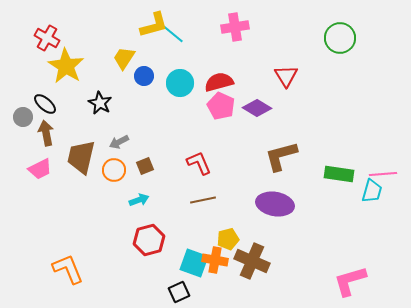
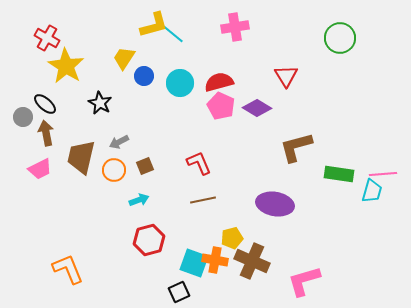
brown L-shape: moved 15 px right, 9 px up
yellow pentagon: moved 4 px right, 1 px up
pink L-shape: moved 46 px left
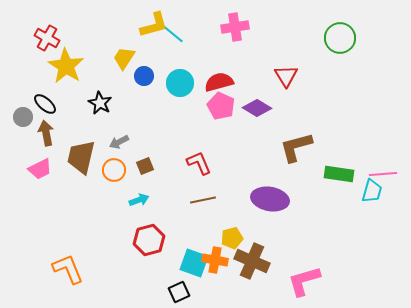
purple ellipse: moved 5 px left, 5 px up
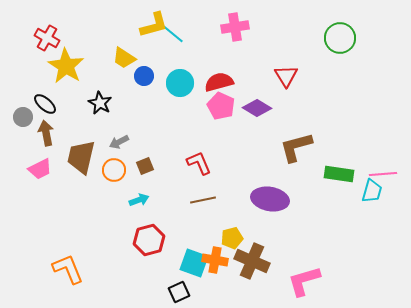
yellow trapezoid: rotated 90 degrees counterclockwise
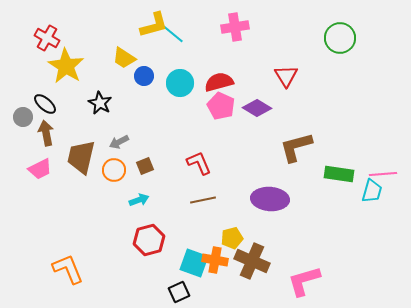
purple ellipse: rotated 6 degrees counterclockwise
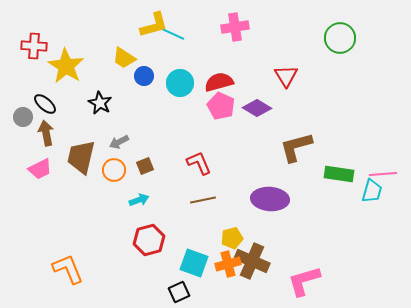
cyan line: rotated 15 degrees counterclockwise
red cross: moved 13 px left, 8 px down; rotated 25 degrees counterclockwise
orange cross: moved 13 px right, 4 px down; rotated 25 degrees counterclockwise
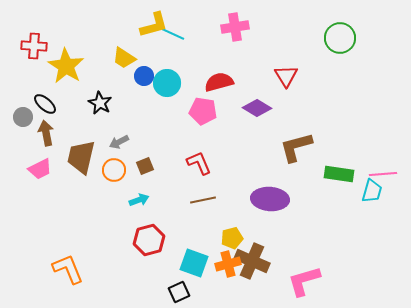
cyan circle: moved 13 px left
pink pentagon: moved 18 px left, 5 px down; rotated 16 degrees counterclockwise
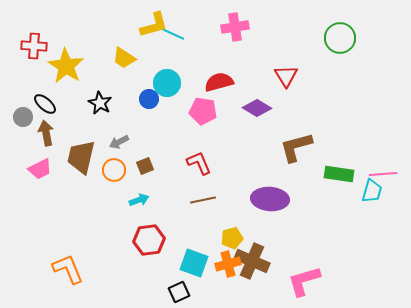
blue circle: moved 5 px right, 23 px down
red hexagon: rotated 8 degrees clockwise
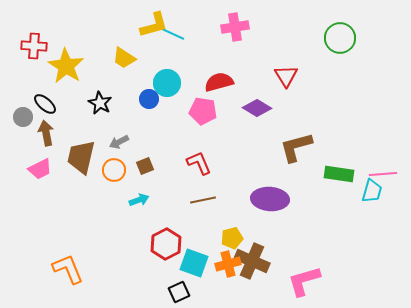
red hexagon: moved 17 px right, 4 px down; rotated 20 degrees counterclockwise
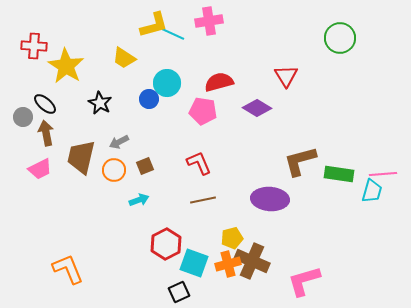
pink cross: moved 26 px left, 6 px up
brown L-shape: moved 4 px right, 14 px down
